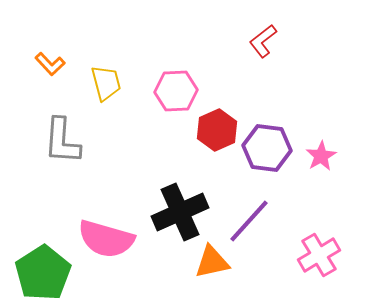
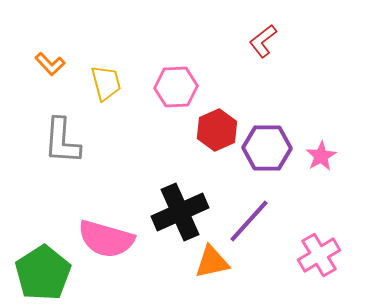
pink hexagon: moved 4 px up
purple hexagon: rotated 6 degrees counterclockwise
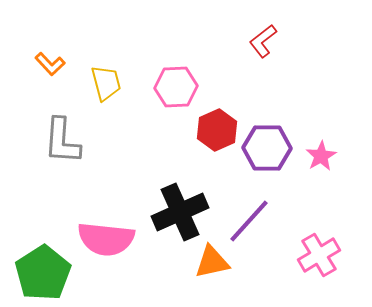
pink semicircle: rotated 10 degrees counterclockwise
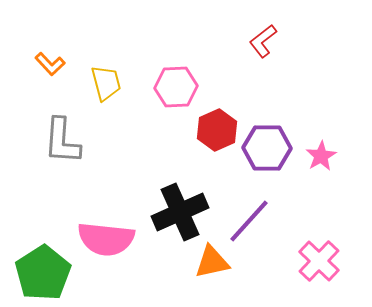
pink cross: moved 6 px down; rotated 15 degrees counterclockwise
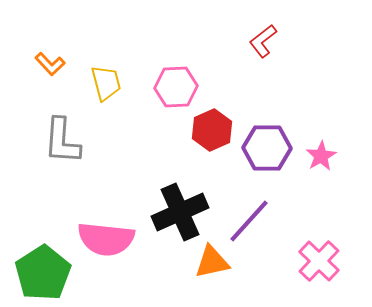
red hexagon: moved 5 px left
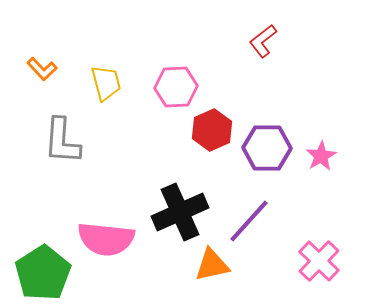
orange L-shape: moved 8 px left, 5 px down
orange triangle: moved 3 px down
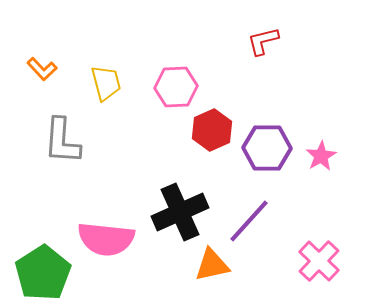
red L-shape: rotated 24 degrees clockwise
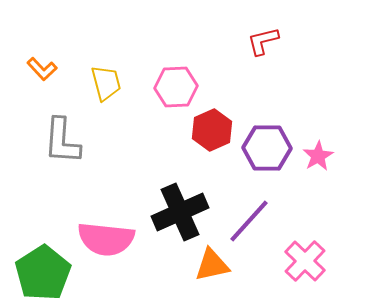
pink star: moved 3 px left
pink cross: moved 14 px left
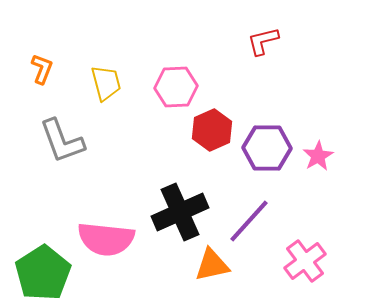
orange L-shape: rotated 116 degrees counterclockwise
gray L-shape: rotated 24 degrees counterclockwise
pink cross: rotated 9 degrees clockwise
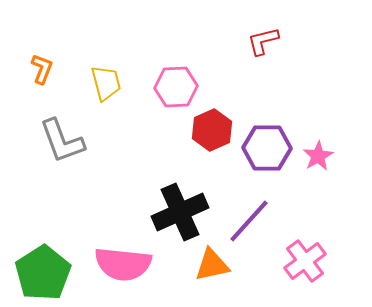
pink semicircle: moved 17 px right, 25 px down
